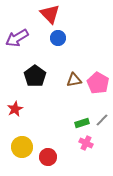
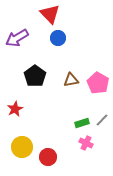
brown triangle: moved 3 px left
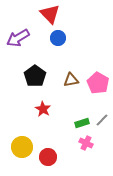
purple arrow: moved 1 px right
red star: moved 28 px right; rotated 14 degrees counterclockwise
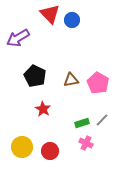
blue circle: moved 14 px right, 18 px up
black pentagon: rotated 10 degrees counterclockwise
red circle: moved 2 px right, 6 px up
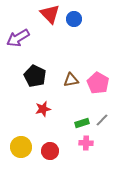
blue circle: moved 2 px right, 1 px up
red star: rotated 28 degrees clockwise
pink cross: rotated 24 degrees counterclockwise
yellow circle: moved 1 px left
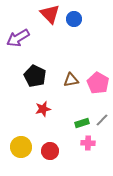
pink cross: moved 2 px right
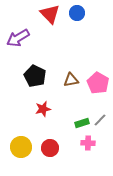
blue circle: moved 3 px right, 6 px up
gray line: moved 2 px left
red circle: moved 3 px up
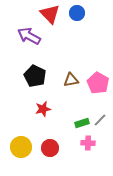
purple arrow: moved 11 px right, 2 px up; rotated 60 degrees clockwise
